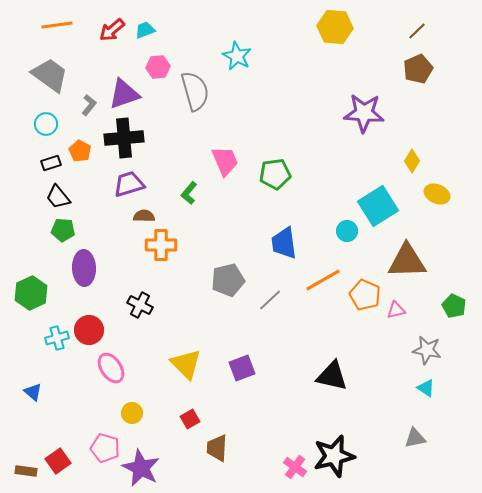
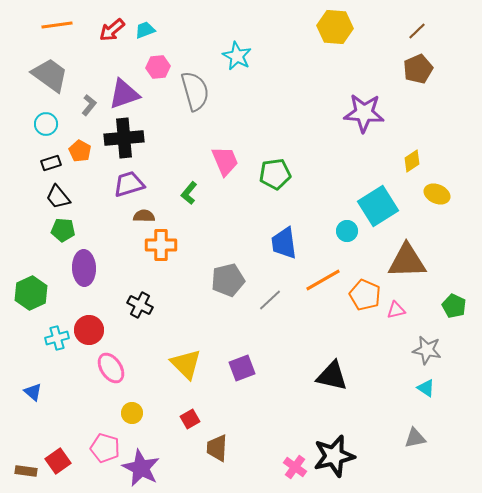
yellow diamond at (412, 161): rotated 25 degrees clockwise
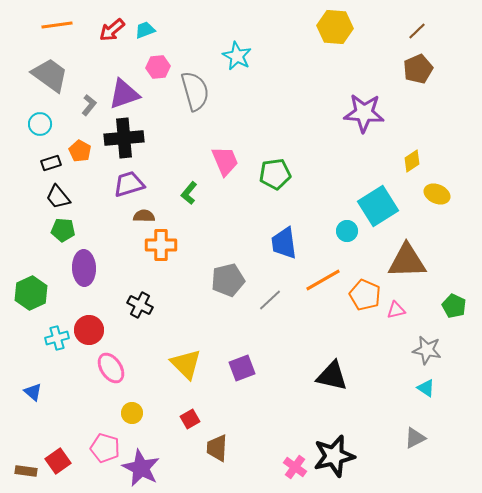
cyan circle at (46, 124): moved 6 px left
gray triangle at (415, 438): rotated 15 degrees counterclockwise
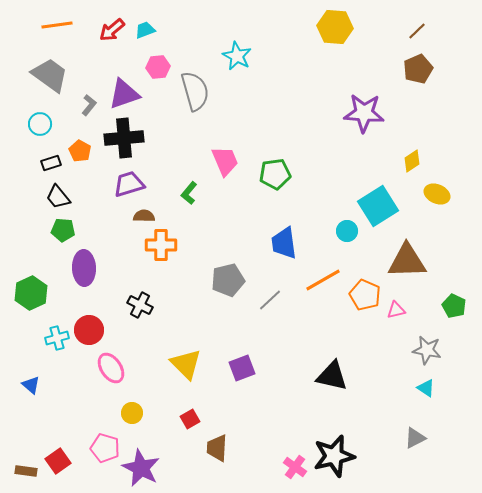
blue triangle at (33, 392): moved 2 px left, 7 px up
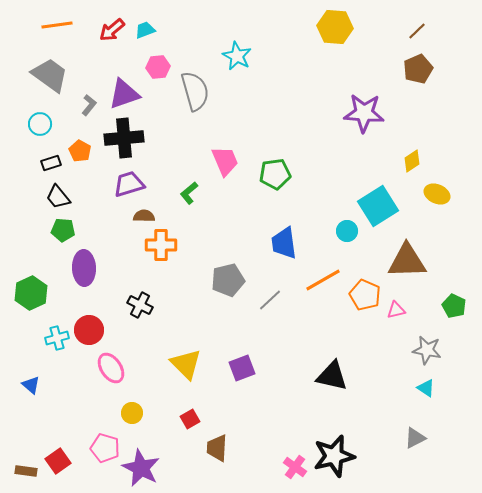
green L-shape at (189, 193): rotated 10 degrees clockwise
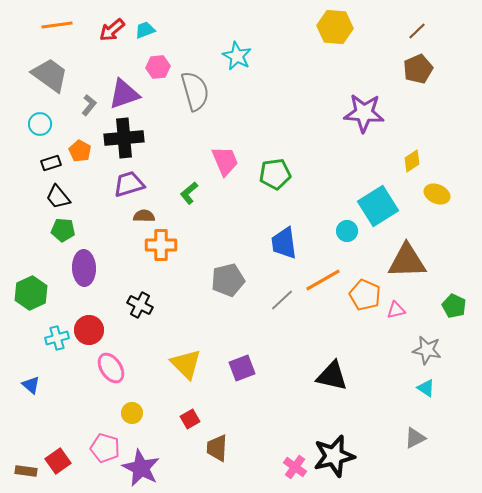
gray line at (270, 300): moved 12 px right
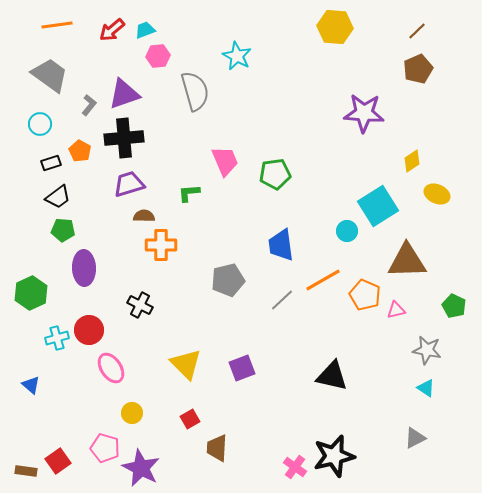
pink hexagon at (158, 67): moved 11 px up
green L-shape at (189, 193): rotated 35 degrees clockwise
black trapezoid at (58, 197): rotated 88 degrees counterclockwise
blue trapezoid at (284, 243): moved 3 px left, 2 px down
